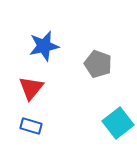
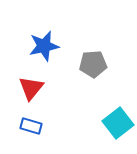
gray pentagon: moved 5 px left; rotated 24 degrees counterclockwise
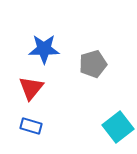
blue star: moved 3 px down; rotated 12 degrees clockwise
gray pentagon: rotated 12 degrees counterclockwise
cyan square: moved 4 px down
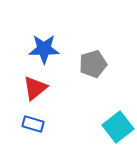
red triangle: moved 4 px right; rotated 12 degrees clockwise
blue rectangle: moved 2 px right, 2 px up
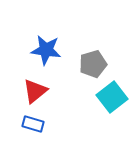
blue star: moved 2 px right, 1 px down; rotated 8 degrees clockwise
red triangle: moved 3 px down
cyan square: moved 6 px left, 30 px up
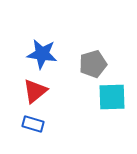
blue star: moved 4 px left, 4 px down
cyan square: rotated 36 degrees clockwise
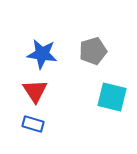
gray pentagon: moved 13 px up
red triangle: rotated 24 degrees counterclockwise
cyan square: rotated 16 degrees clockwise
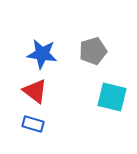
red triangle: rotated 20 degrees counterclockwise
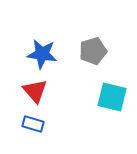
red triangle: rotated 12 degrees clockwise
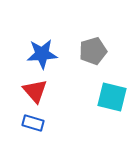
blue star: rotated 12 degrees counterclockwise
blue rectangle: moved 1 px up
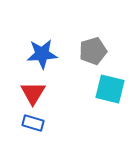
red triangle: moved 2 px left, 2 px down; rotated 12 degrees clockwise
cyan square: moved 2 px left, 8 px up
